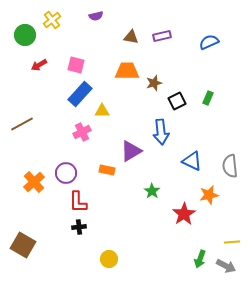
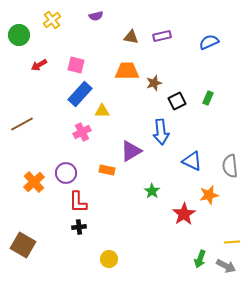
green circle: moved 6 px left
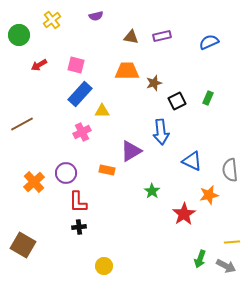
gray semicircle: moved 4 px down
yellow circle: moved 5 px left, 7 px down
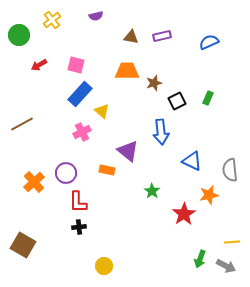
yellow triangle: rotated 42 degrees clockwise
purple triangle: moved 3 px left; rotated 50 degrees counterclockwise
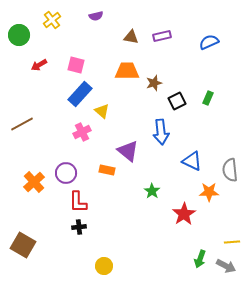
orange star: moved 3 px up; rotated 12 degrees clockwise
